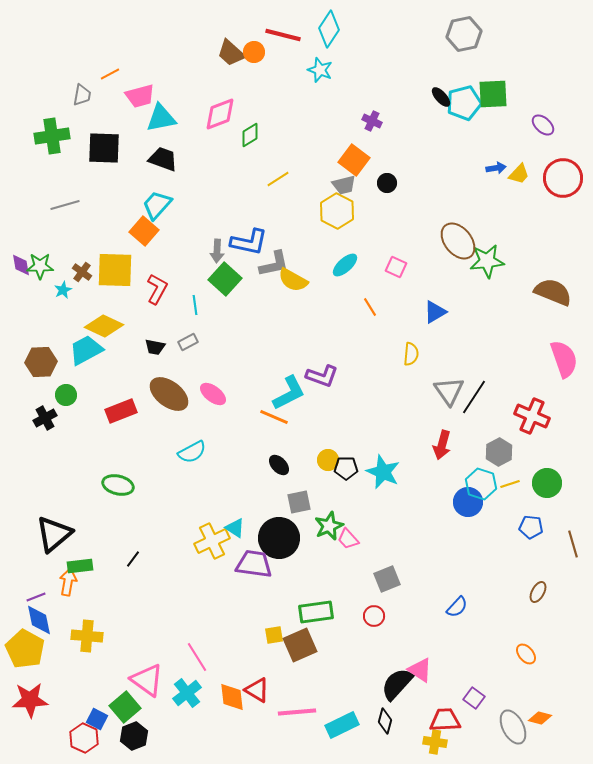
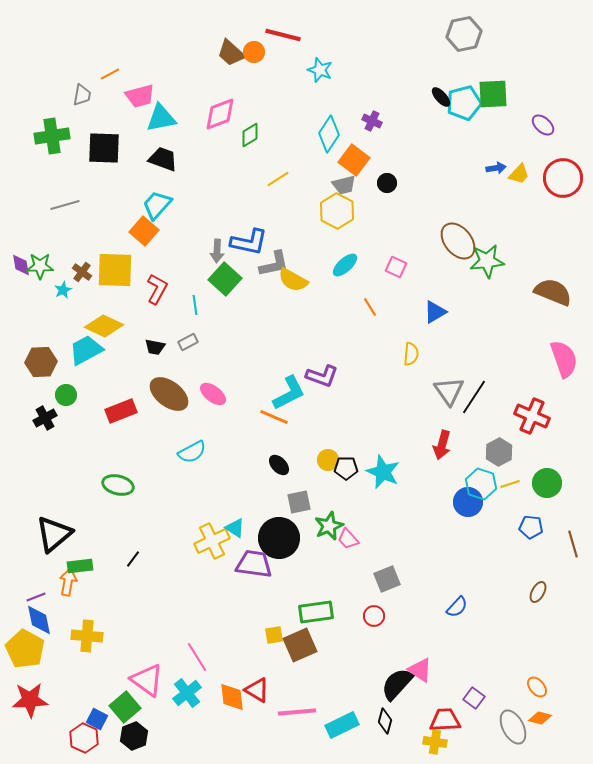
cyan diamond at (329, 29): moved 105 px down
orange ellipse at (526, 654): moved 11 px right, 33 px down
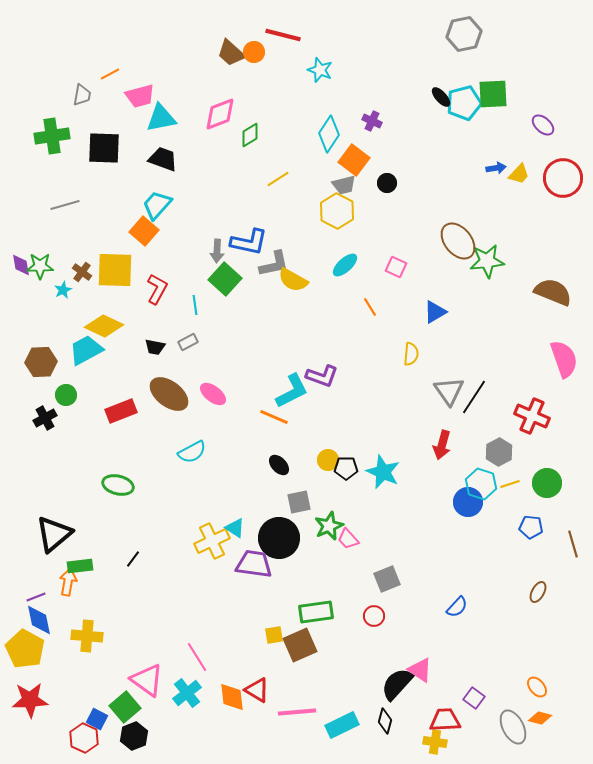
cyan L-shape at (289, 393): moved 3 px right, 2 px up
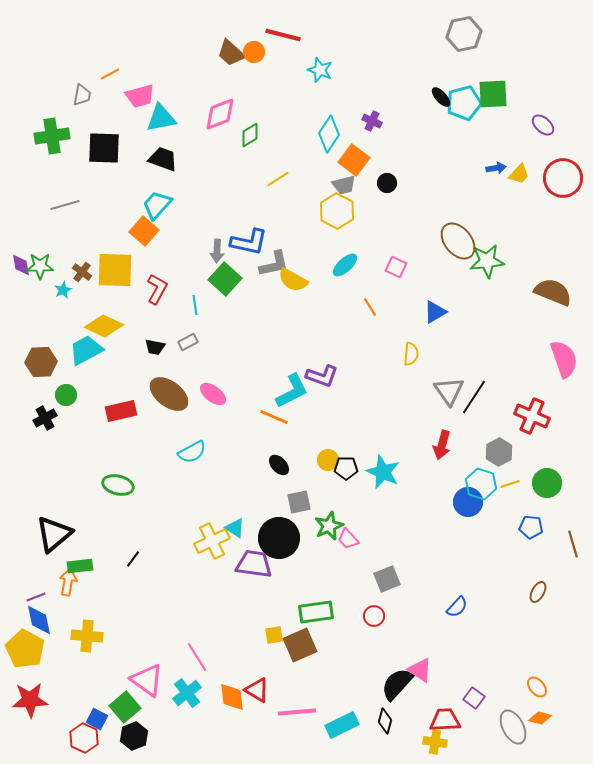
red rectangle at (121, 411): rotated 8 degrees clockwise
